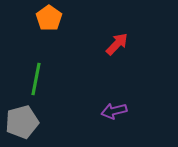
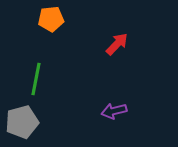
orange pentagon: moved 2 px right, 1 px down; rotated 30 degrees clockwise
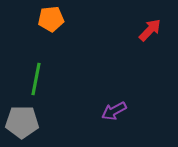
red arrow: moved 33 px right, 14 px up
purple arrow: rotated 15 degrees counterclockwise
gray pentagon: rotated 16 degrees clockwise
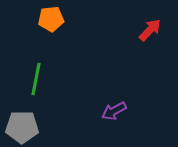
gray pentagon: moved 5 px down
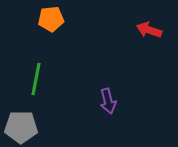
red arrow: moved 1 px left; rotated 115 degrees counterclockwise
purple arrow: moved 6 px left, 10 px up; rotated 75 degrees counterclockwise
gray pentagon: moved 1 px left
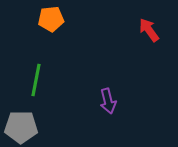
red arrow: rotated 35 degrees clockwise
green line: moved 1 px down
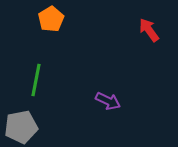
orange pentagon: rotated 25 degrees counterclockwise
purple arrow: rotated 50 degrees counterclockwise
gray pentagon: rotated 12 degrees counterclockwise
